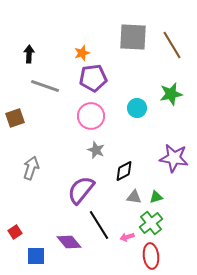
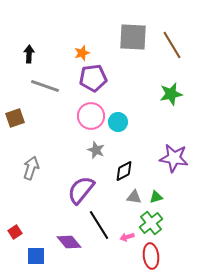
cyan circle: moved 19 px left, 14 px down
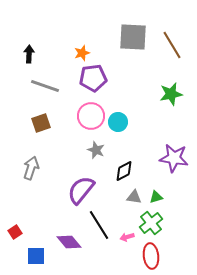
brown square: moved 26 px right, 5 px down
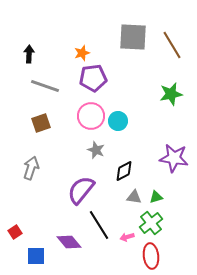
cyan circle: moved 1 px up
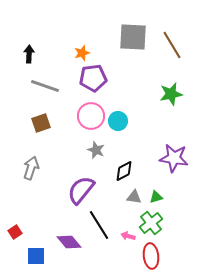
pink arrow: moved 1 px right, 1 px up; rotated 32 degrees clockwise
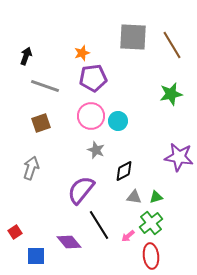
black arrow: moved 3 px left, 2 px down; rotated 18 degrees clockwise
purple star: moved 5 px right, 1 px up
pink arrow: rotated 56 degrees counterclockwise
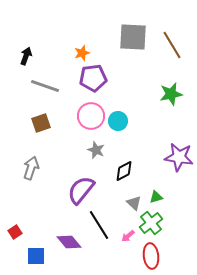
gray triangle: moved 6 px down; rotated 35 degrees clockwise
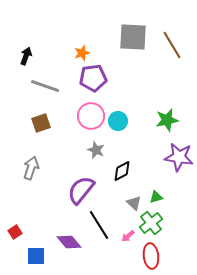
green star: moved 4 px left, 26 px down
black diamond: moved 2 px left
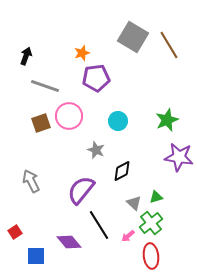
gray square: rotated 28 degrees clockwise
brown line: moved 3 px left
purple pentagon: moved 3 px right
pink circle: moved 22 px left
green star: rotated 10 degrees counterclockwise
gray arrow: moved 13 px down; rotated 45 degrees counterclockwise
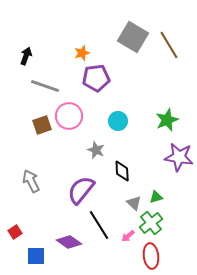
brown square: moved 1 px right, 2 px down
black diamond: rotated 65 degrees counterclockwise
purple diamond: rotated 15 degrees counterclockwise
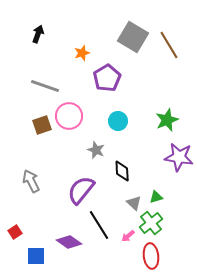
black arrow: moved 12 px right, 22 px up
purple pentagon: moved 11 px right; rotated 24 degrees counterclockwise
